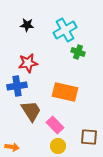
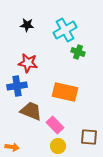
red star: rotated 18 degrees clockwise
brown trapezoid: rotated 35 degrees counterclockwise
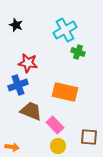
black star: moved 11 px left; rotated 16 degrees clockwise
blue cross: moved 1 px right, 1 px up; rotated 12 degrees counterclockwise
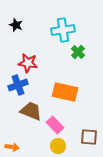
cyan cross: moved 2 px left; rotated 20 degrees clockwise
green cross: rotated 24 degrees clockwise
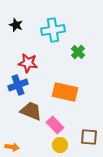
cyan cross: moved 10 px left
yellow circle: moved 2 px right, 1 px up
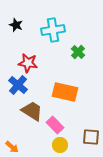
blue cross: rotated 30 degrees counterclockwise
brown trapezoid: moved 1 px right; rotated 10 degrees clockwise
brown square: moved 2 px right
orange arrow: rotated 32 degrees clockwise
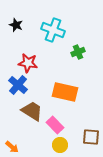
cyan cross: rotated 30 degrees clockwise
green cross: rotated 24 degrees clockwise
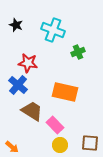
brown square: moved 1 px left, 6 px down
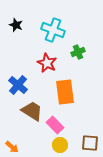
red star: moved 19 px right; rotated 18 degrees clockwise
orange rectangle: rotated 70 degrees clockwise
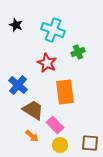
brown trapezoid: moved 1 px right, 1 px up
orange arrow: moved 20 px right, 11 px up
